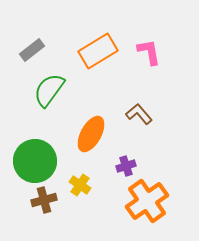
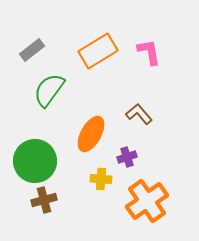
purple cross: moved 1 px right, 9 px up
yellow cross: moved 21 px right, 6 px up; rotated 30 degrees counterclockwise
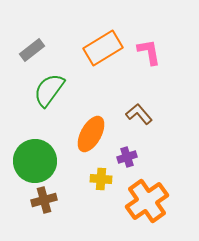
orange rectangle: moved 5 px right, 3 px up
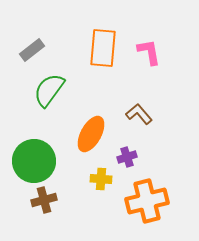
orange rectangle: rotated 54 degrees counterclockwise
green circle: moved 1 px left
orange cross: rotated 21 degrees clockwise
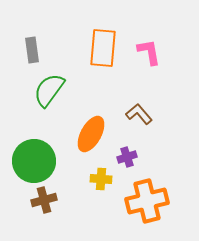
gray rectangle: rotated 60 degrees counterclockwise
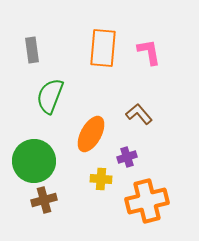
green semicircle: moved 1 px right, 6 px down; rotated 15 degrees counterclockwise
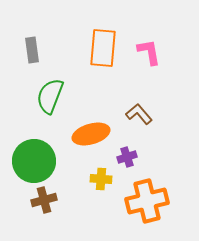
orange ellipse: rotated 45 degrees clockwise
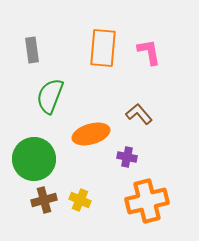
purple cross: rotated 30 degrees clockwise
green circle: moved 2 px up
yellow cross: moved 21 px left, 21 px down; rotated 20 degrees clockwise
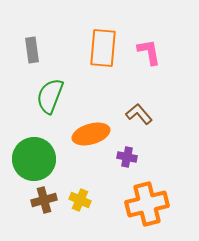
orange cross: moved 3 px down
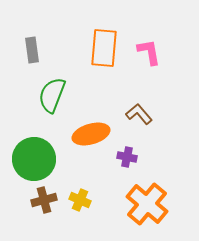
orange rectangle: moved 1 px right
green semicircle: moved 2 px right, 1 px up
orange cross: rotated 36 degrees counterclockwise
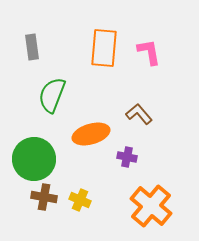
gray rectangle: moved 3 px up
brown cross: moved 3 px up; rotated 25 degrees clockwise
orange cross: moved 4 px right, 2 px down
